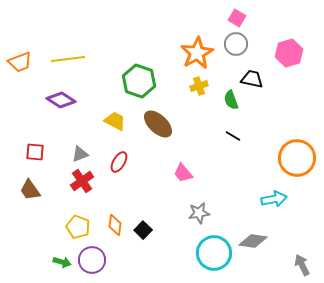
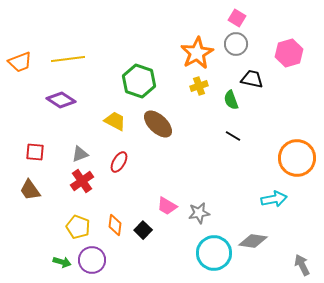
pink trapezoid: moved 16 px left, 33 px down; rotated 20 degrees counterclockwise
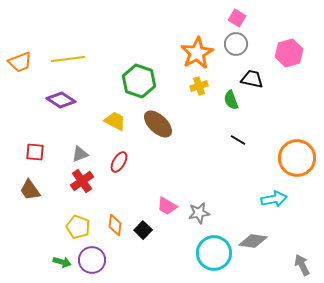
black line: moved 5 px right, 4 px down
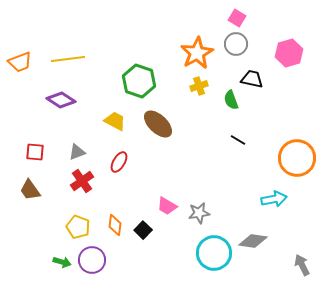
gray triangle: moved 3 px left, 2 px up
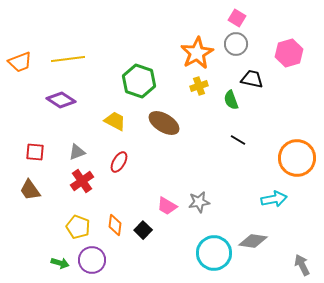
brown ellipse: moved 6 px right, 1 px up; rotated 12 degrees counterclockwise
gray star: moved 11 px up
green arrow: moved 2 px left, 1 px down
